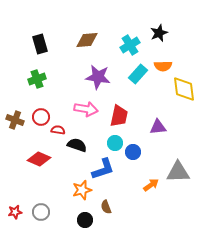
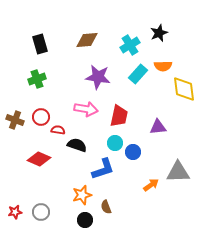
orange star: moved 5 px down
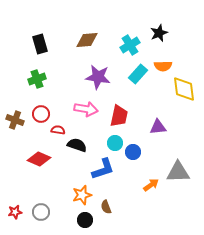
red circle: moved 3 px up
